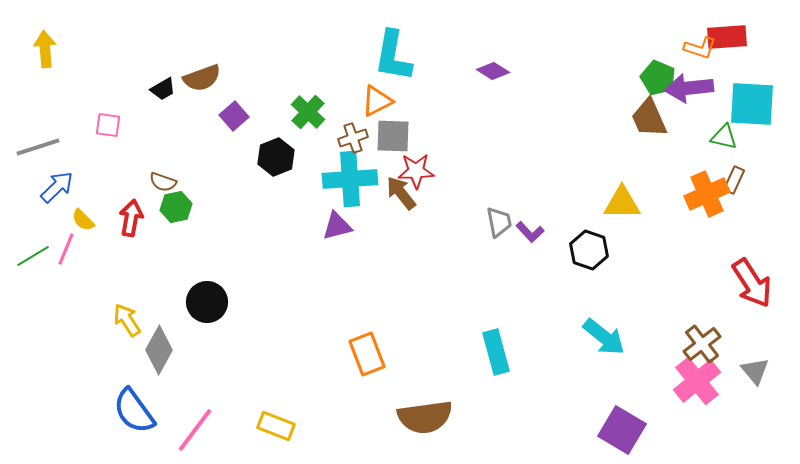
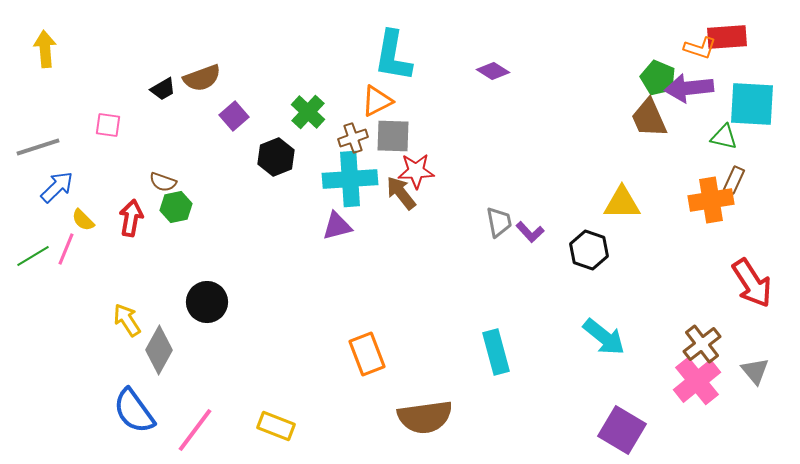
orange cross at (707, 194): moved 4 px right, 6 px down; rotated 15 degrees clockwise
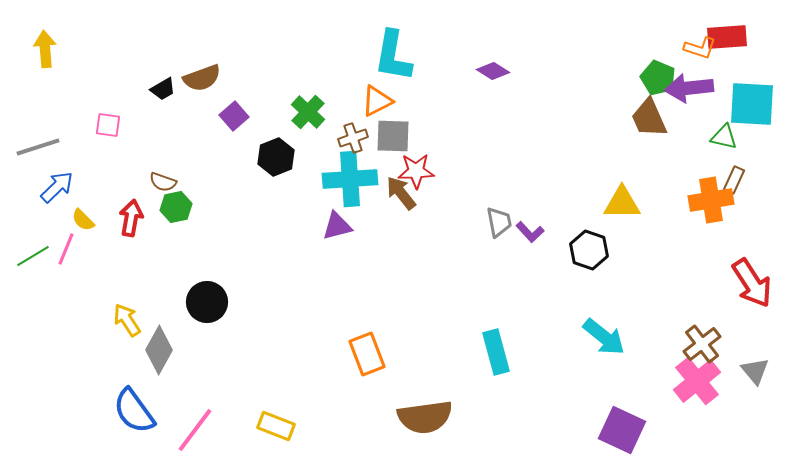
purple square at (622, 430): rotated 6 degrees counterclockwise
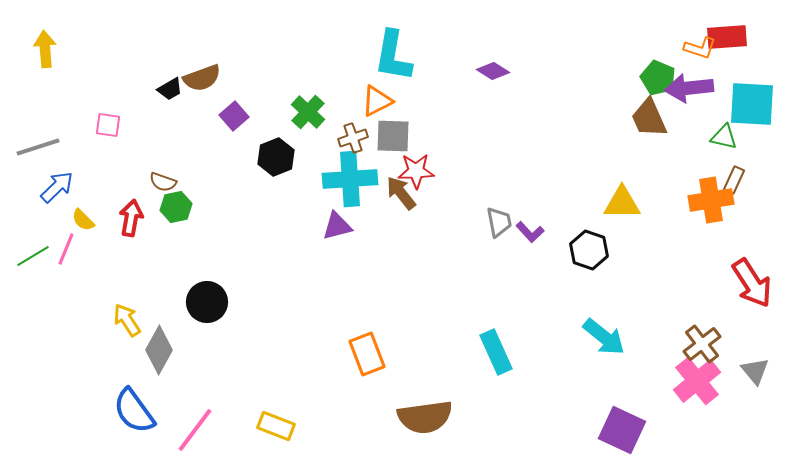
black trapezoid at (163, 89): moved 7 px right
cyan rectangle at (496, 352): rotated 9 degrees counterclockwise
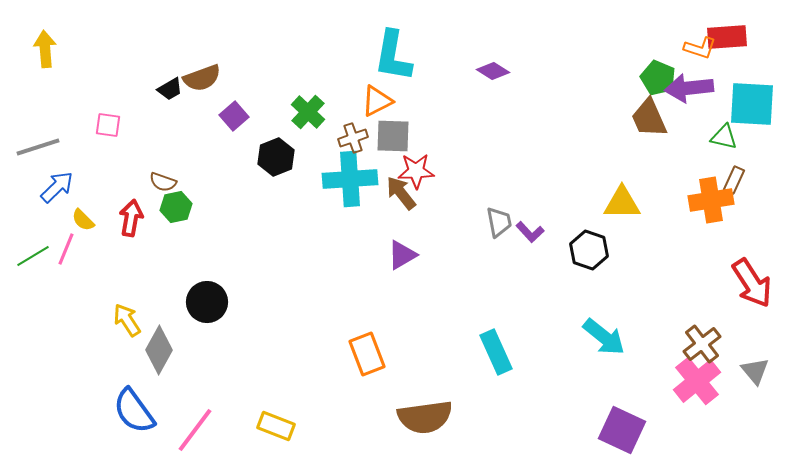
purple triangle at (337, 226): moved 65 px right, 29 px down; rotated 16 degrees counterclockwise
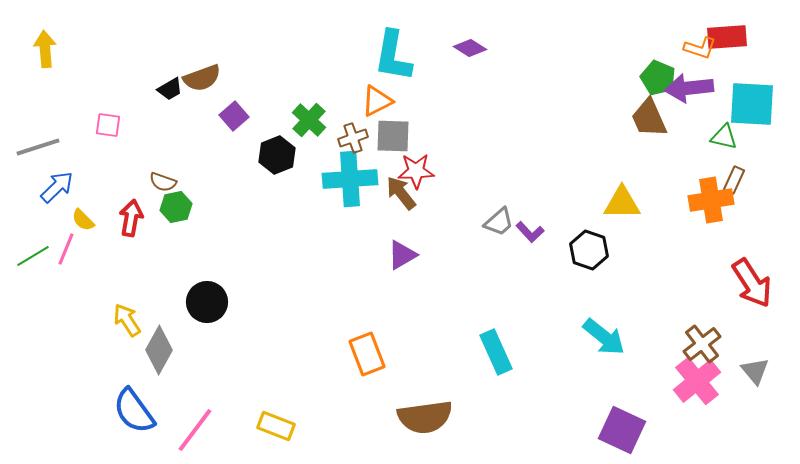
purple diamond at (493, 71): moved 23 px left, 23 px up
green cross at (308, 112): moved 1 px right, 8 px down
black hexagon at (276, 157): moved 1 px right, 2 px up
gray trapezoid at (499, 222): rotated 60 degrees clockwise
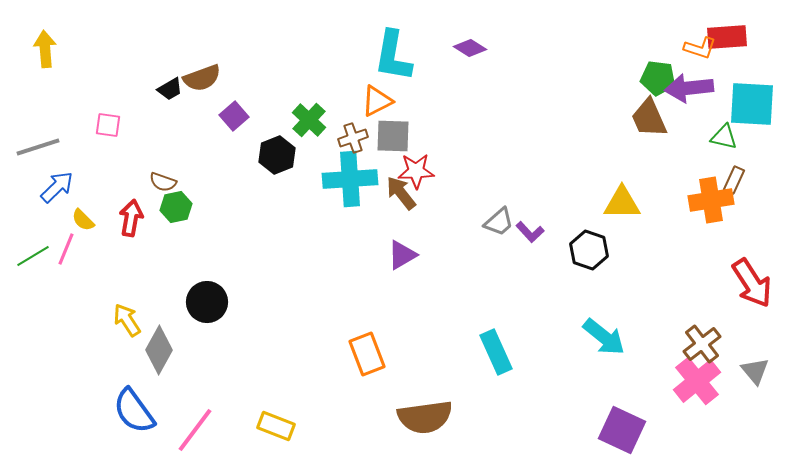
green pentagon at (658, 78): rotated 16 degrees counterclockwise
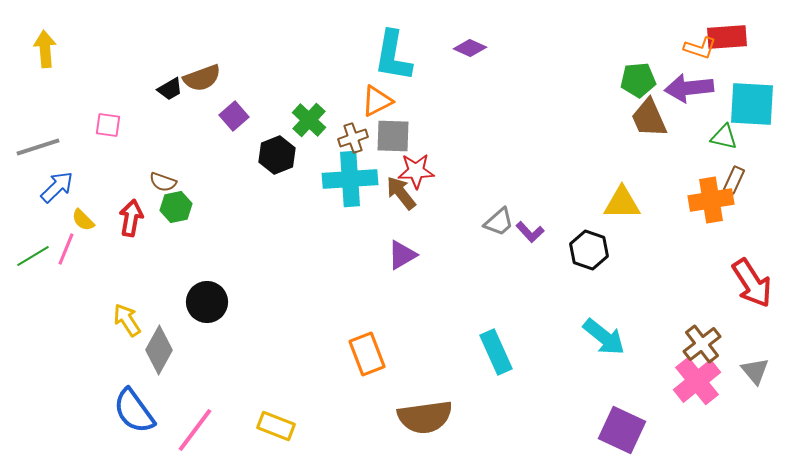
purple diamond at (470, 48): rotated 8 degrees counterclockwise
green pentagon at (658, 78): moved 20 px left, 2 px down; rotated 12 degrees counterclockwise
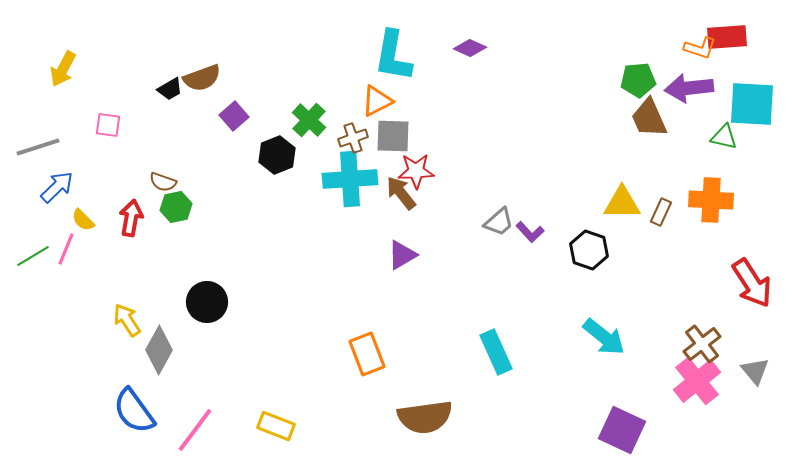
yellow arrow at (45, 49): moved 18 px right, 20 px down; rotated 147 degrees counterclockwise
brown rectangle at (734, 180): moved 73 px left, 32 px down
orange cross at (711, 200): rotated 12 degrees clockwise
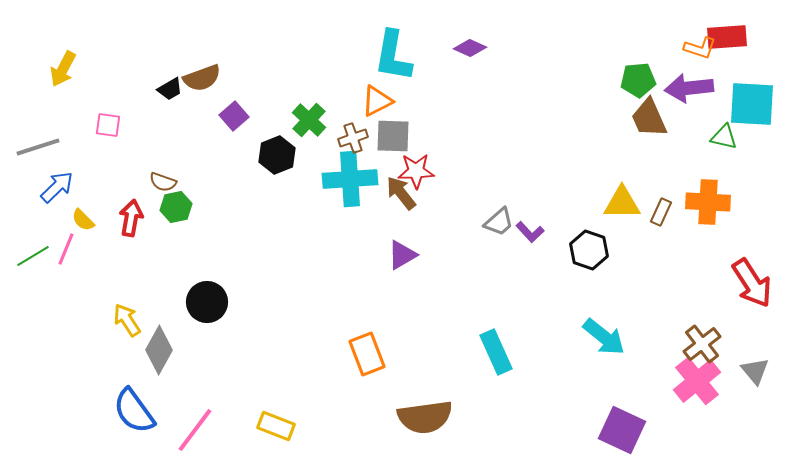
orange cross at (711, 200): moved 3 px left, 2 px down
